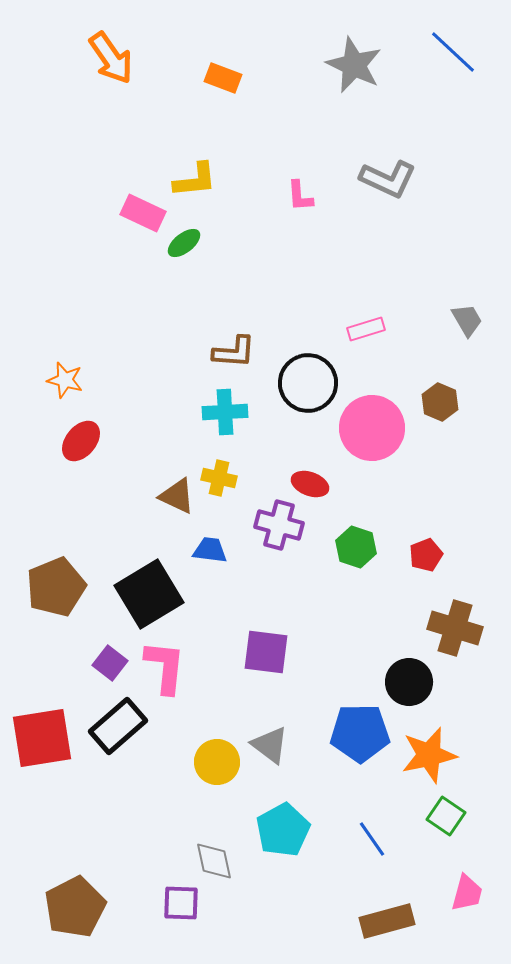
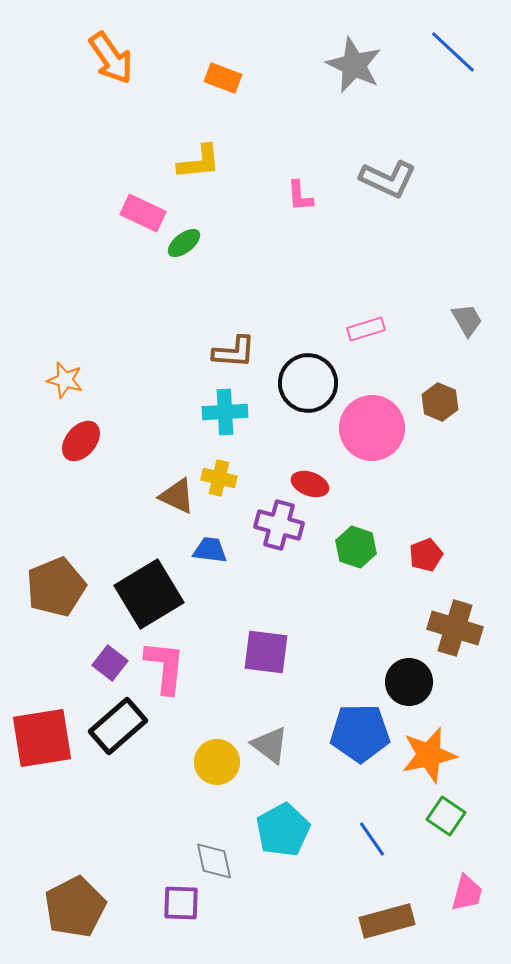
yellow L-shape at (195, 180): moved 4 px right, 18 px up
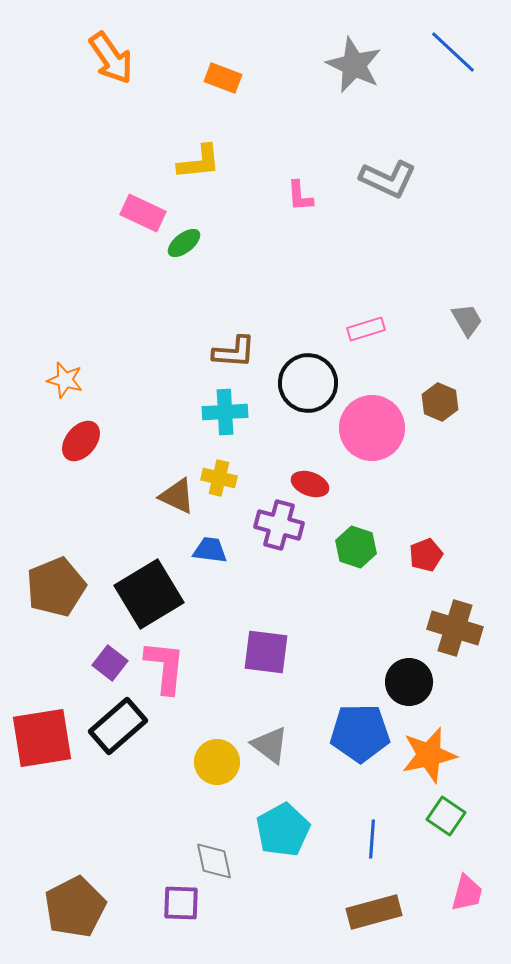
blue line at (372, 839): rotated 39 degrees clockwise
brown rectangle at (387, 921): moved 13 px left, 9 px up
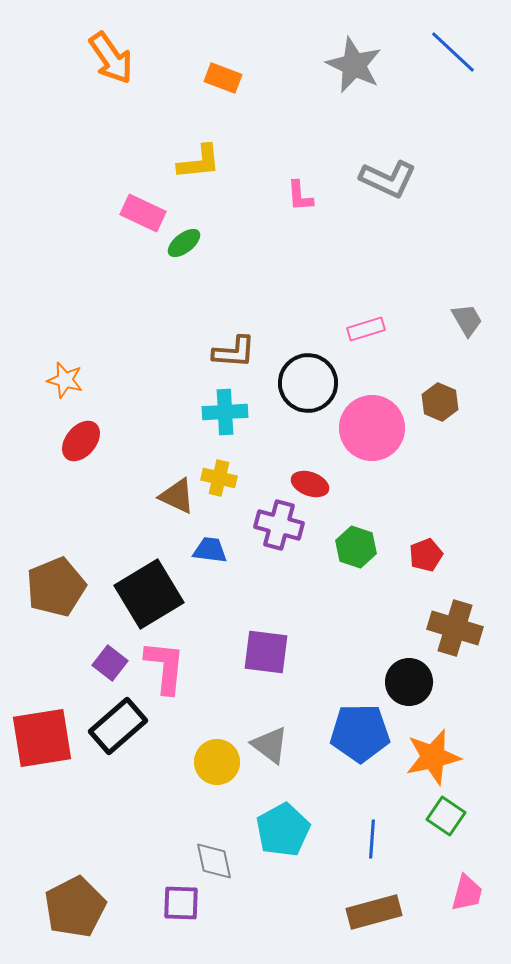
orange star at (429, 755): moved 4 px right, 2 px down
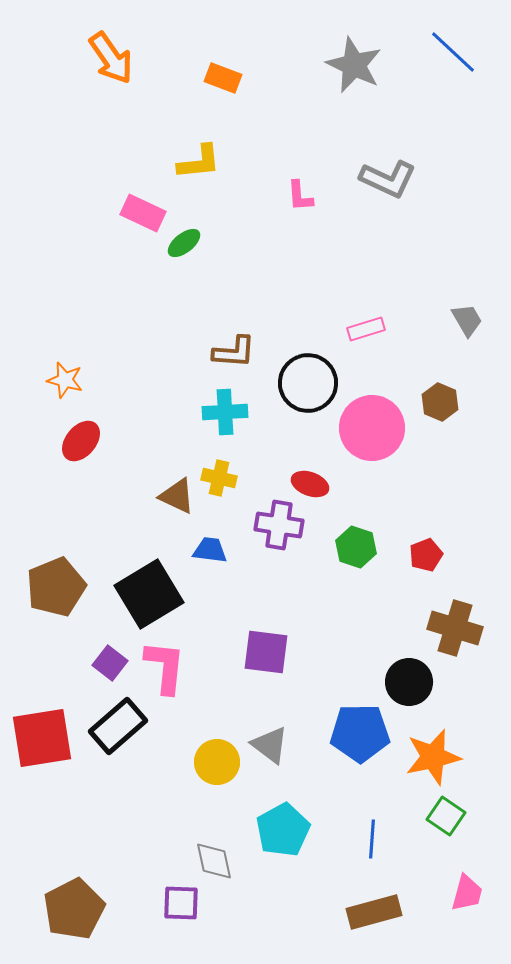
purple cross at (279, 525): rotated 6 degrees counterclockwise
brown pentagon at (75, 907): moved 1 px left, 2 px down
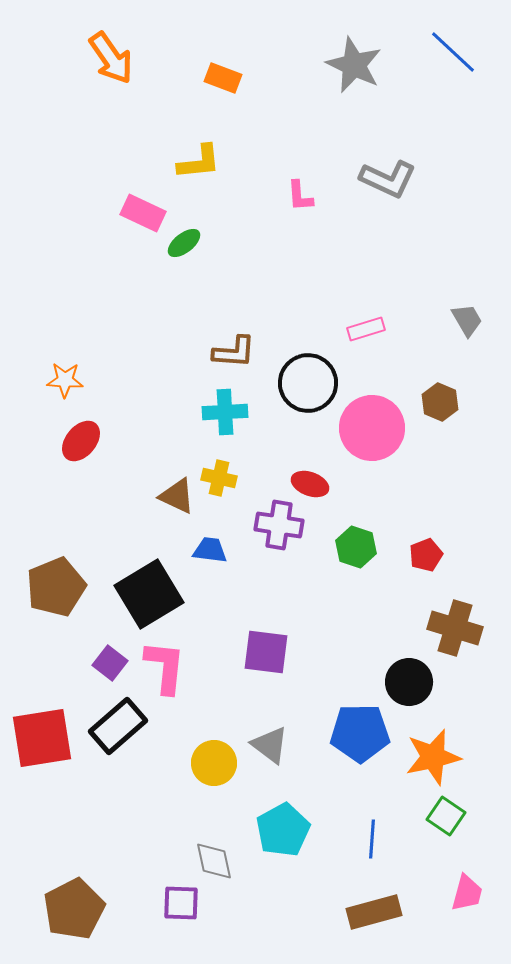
orange star at (65, 380): rotated 12 degrees counterclockwise
yellow circle at (217, 762): moved 3 px left, 1 px down
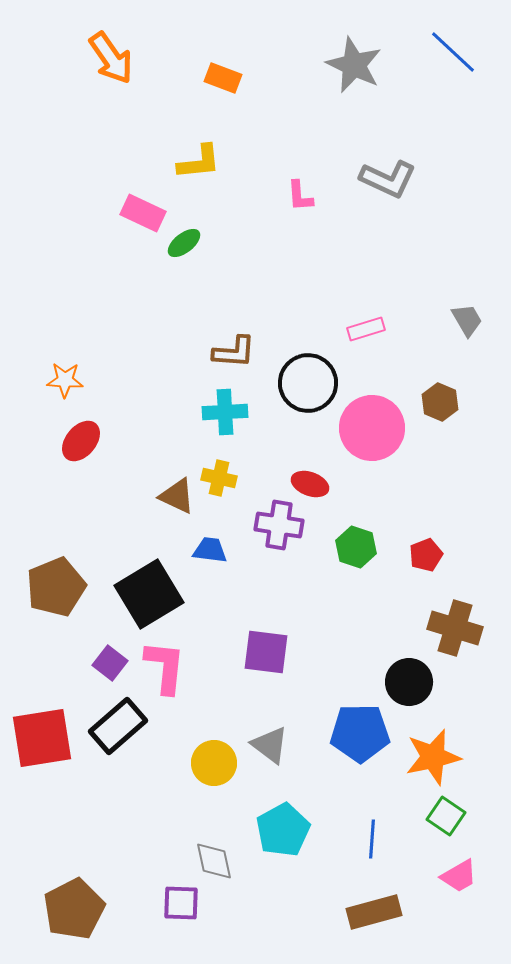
pink trapezoid at (467, 893): moved 8 px left, 17 px up; rotated 45 degrees clockwise
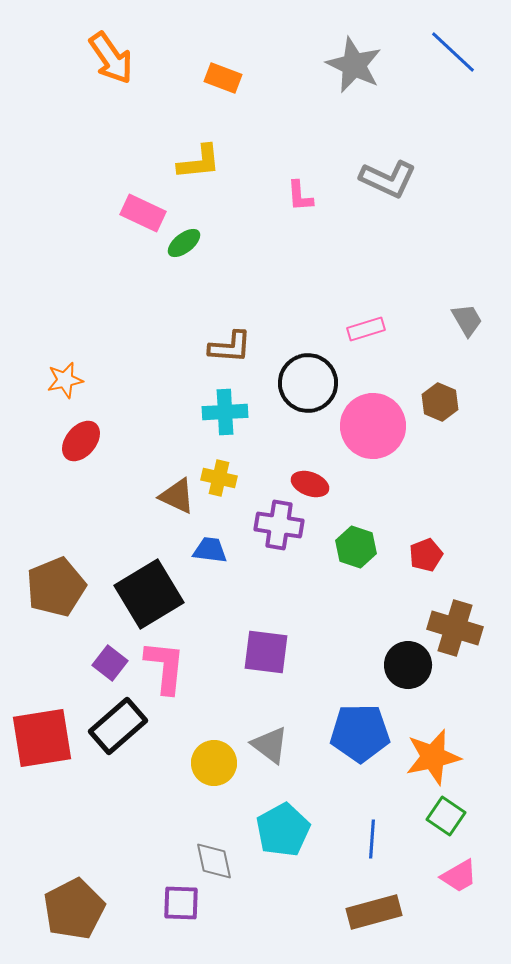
brown L-shape at (234, 352): moved 4 px left, 5 px up
orange star at (65, 380): rotated 15 degrees counterclockwise
pink circle at (372, 428): moved 1 px right, 2 px up
black circle at (409, 682): moved 1 px left, 17 px up
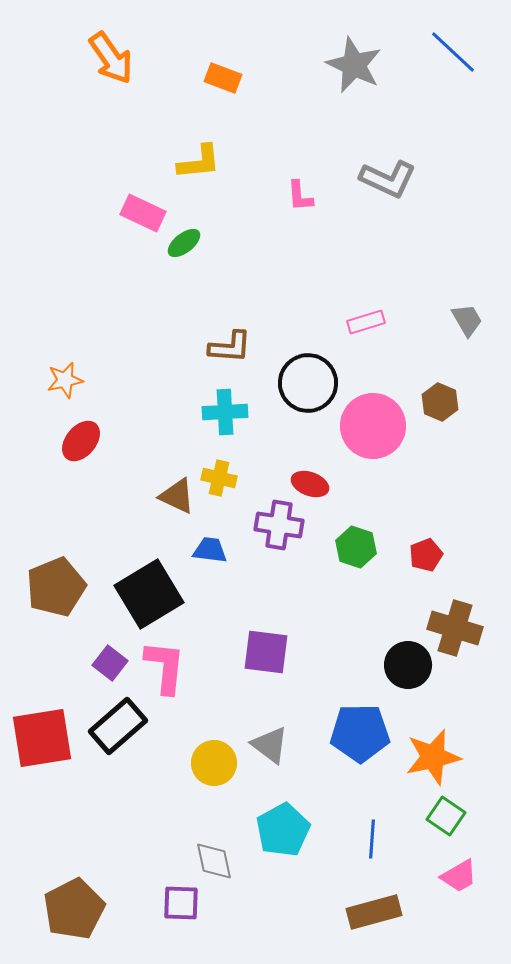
pink rectangle at (366, 329): moved 7 px up
